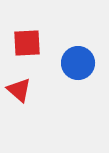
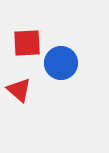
blue circle: moved 17 px left
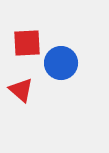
red triangle: moved 2 px right
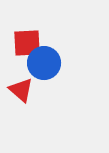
blue circle: moved 17 px left
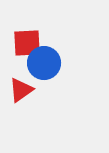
red triangle: rotated 44 degrees clockwise
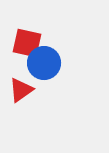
red square: rotated 16 degrees clockwise
